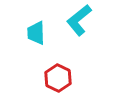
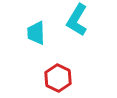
cyan L-shape: moved 2 px left; rotated 20 degrees counterclockwise
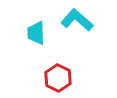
cyan L-shape: rotated 100 degrees clockwise
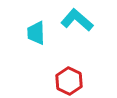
red hexagon: moved 11 px right, 3 px down
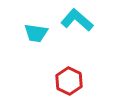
cyan trapezoid: rotated 80 degrees counterclockwise
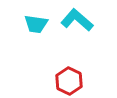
cyan trapezoid: moved 9 px up
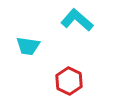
cyan trapezoid: moved 8 px left, 22 px down
